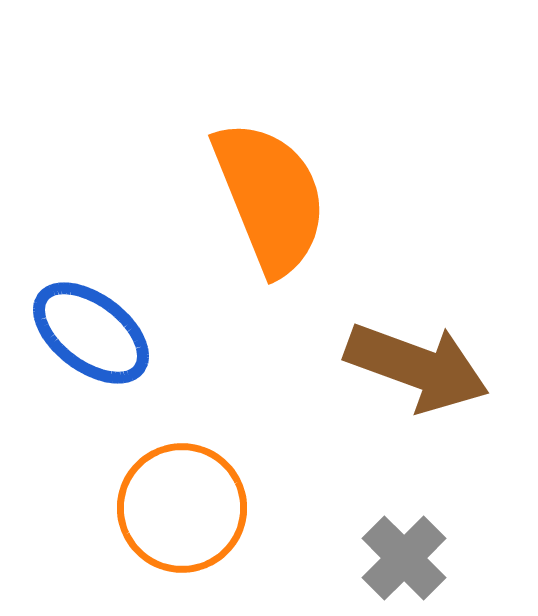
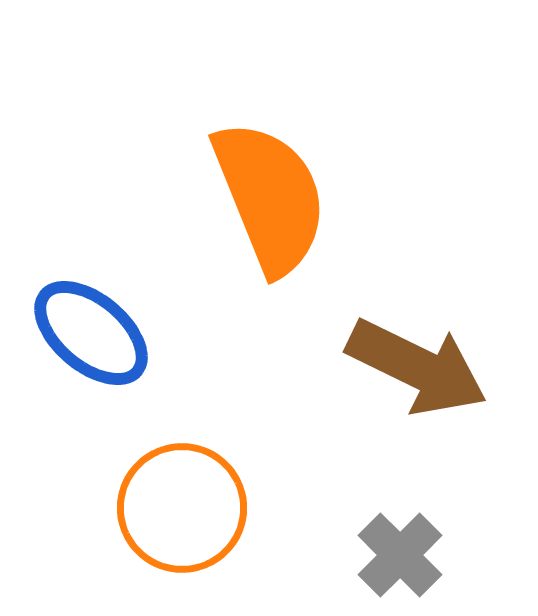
blue ellipse: rotated 3 degrees clockwise
brown arrow: rotated 6 degrees clockwise
gray cross: moved 4 px left, 3 px up
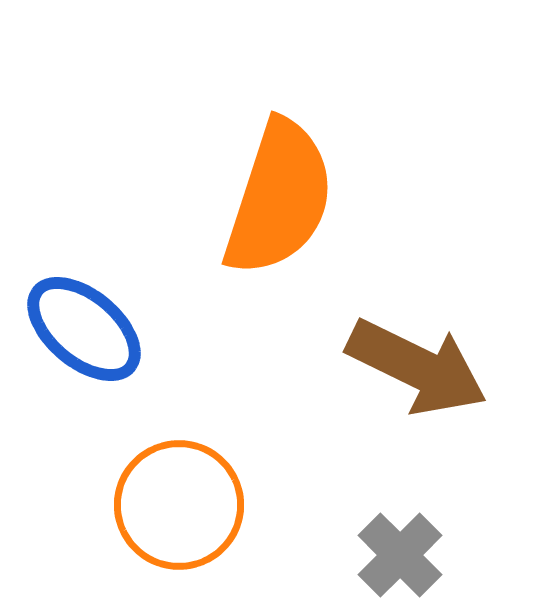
orange semicircle: moved 9 px right, 1 px down; rotated 40 degrees clockwise
blue ellipse: moved 7 px left, 4 px up
orange circle: moved 3 px left, 3 px up
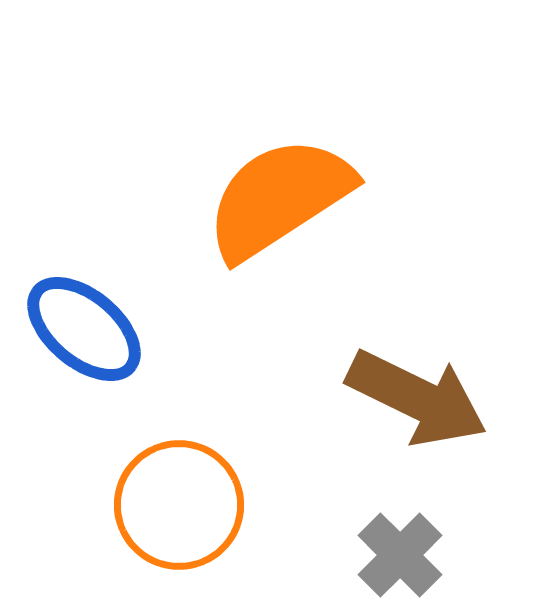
orange semicircle: rotated 141 degrees counterclockwise
brown arrow: moved 31 px down
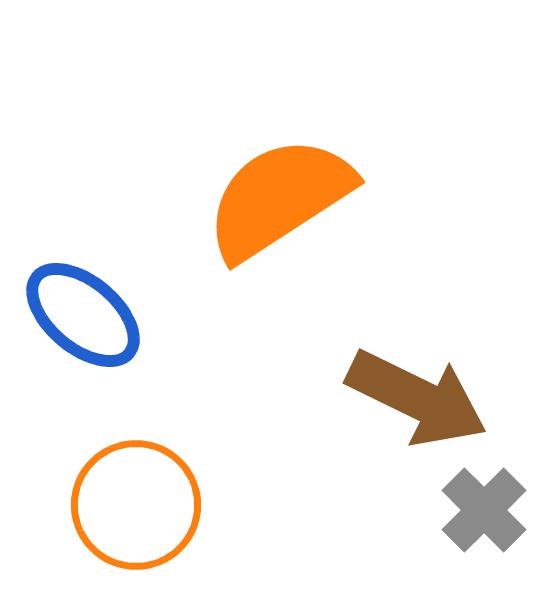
blue ellipse: moved 1 px left, 14 px up
orange circle: moved 43 px left
gray cross: moved 84 px right, 45 px up
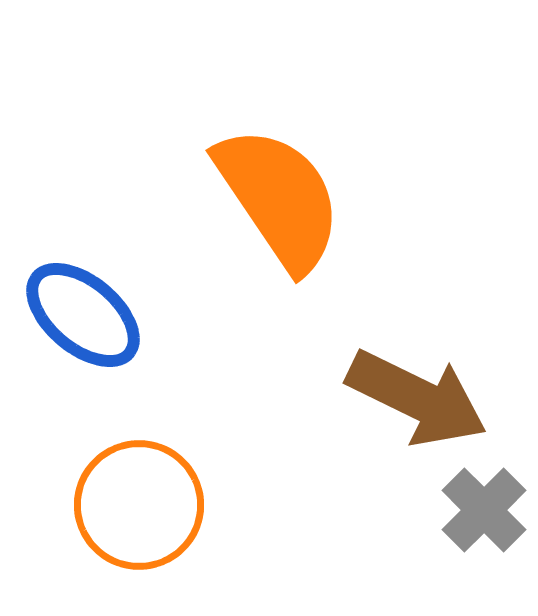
orange semicircle: rotated 89 degrees clockwise
orange circle: moved 3 px right
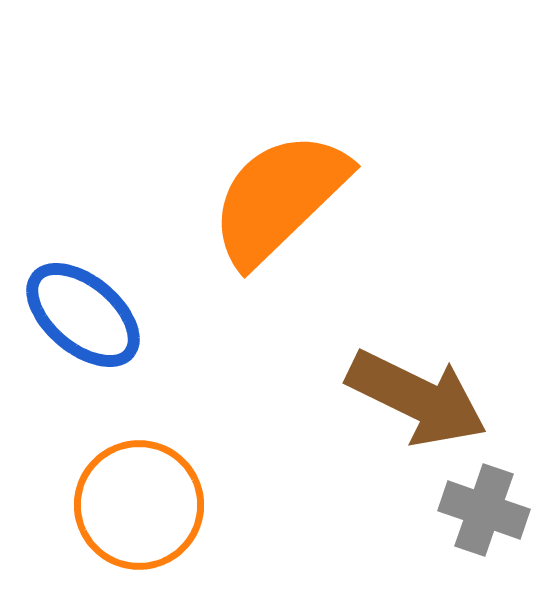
orange semicircle: rotated 100 degrees counterclockwise
gray cross: rotated 26 degrees counterclockwise
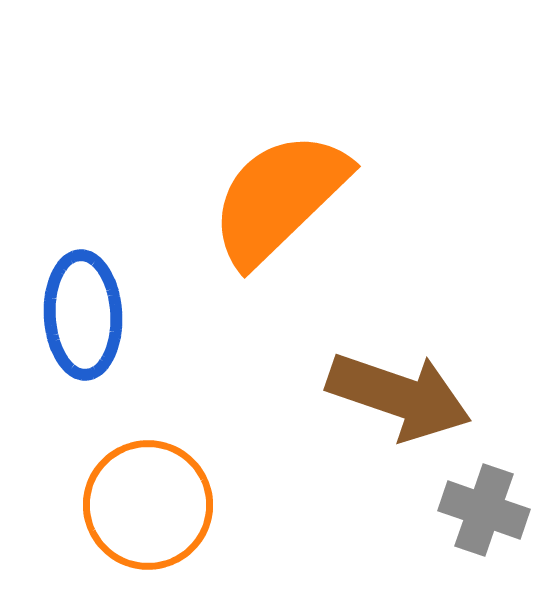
blue ellipse: rotated 47 degrees clockwise
brown arrow: moved 18 px left, 2 px up; rotated 7 degrees counterclockwise
orange circle: moved 9 px right
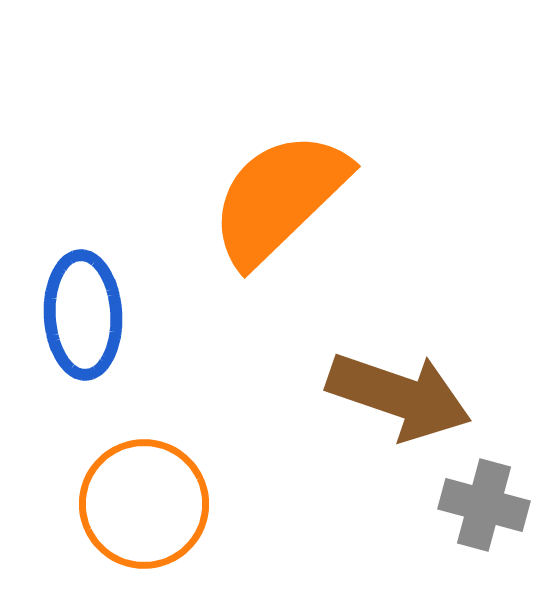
orange circle: moved 4 px left, 1 px up
gray cross: moved 5 px up; rotated 4 degrees counterclockwise
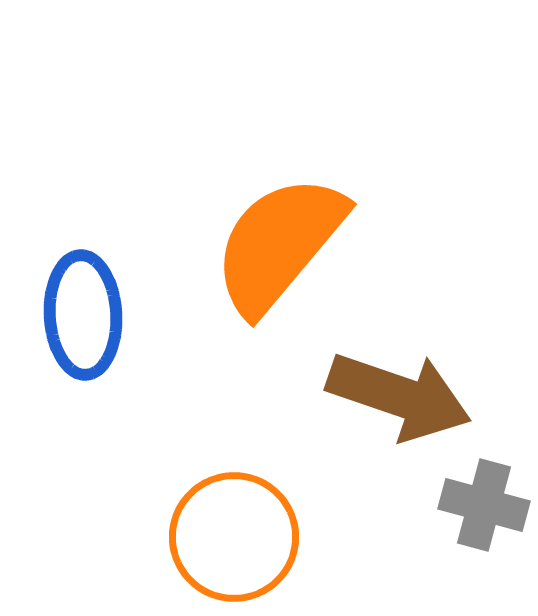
orange semicircle: moved 46 px down; rotated 6 degrees counterclockwise
orange circle: moved 90 px right, 33 px down
